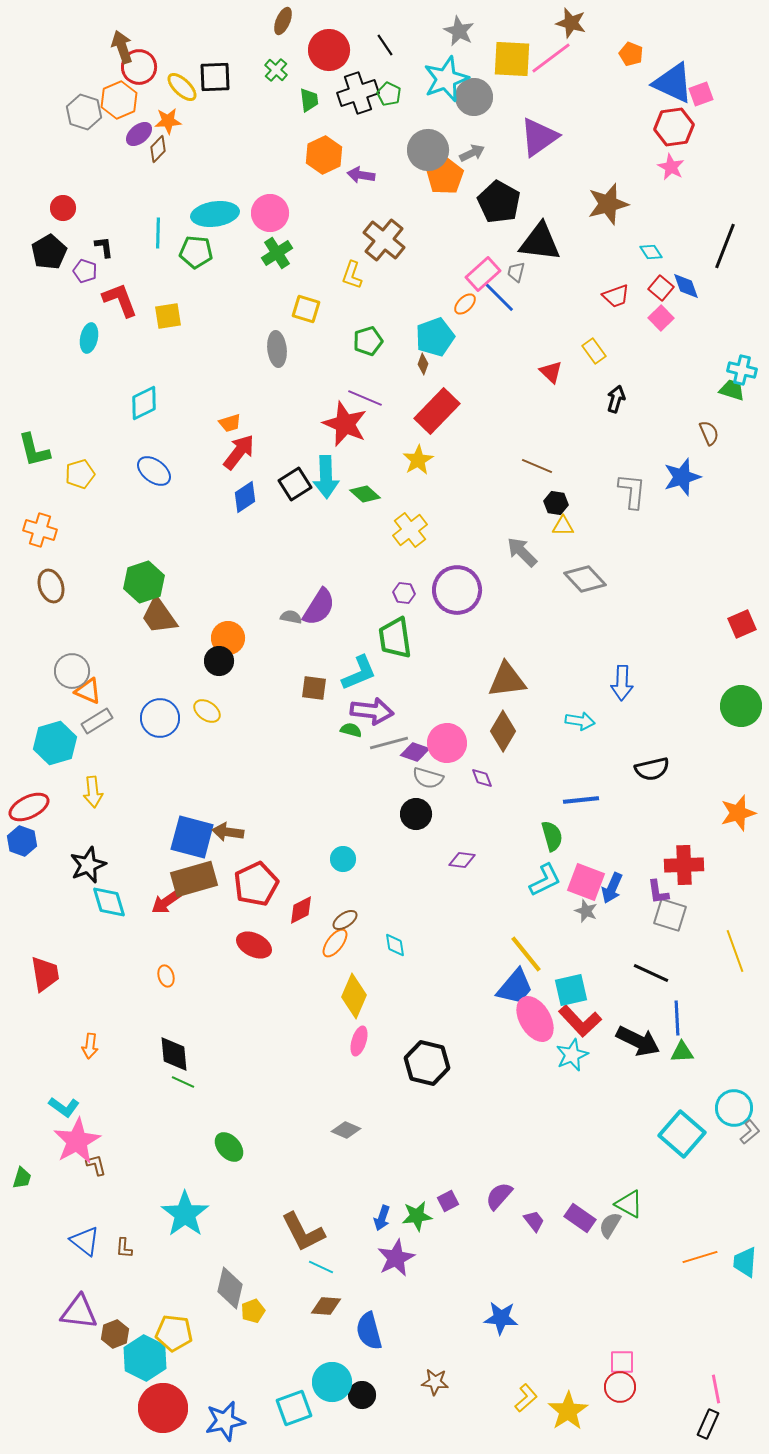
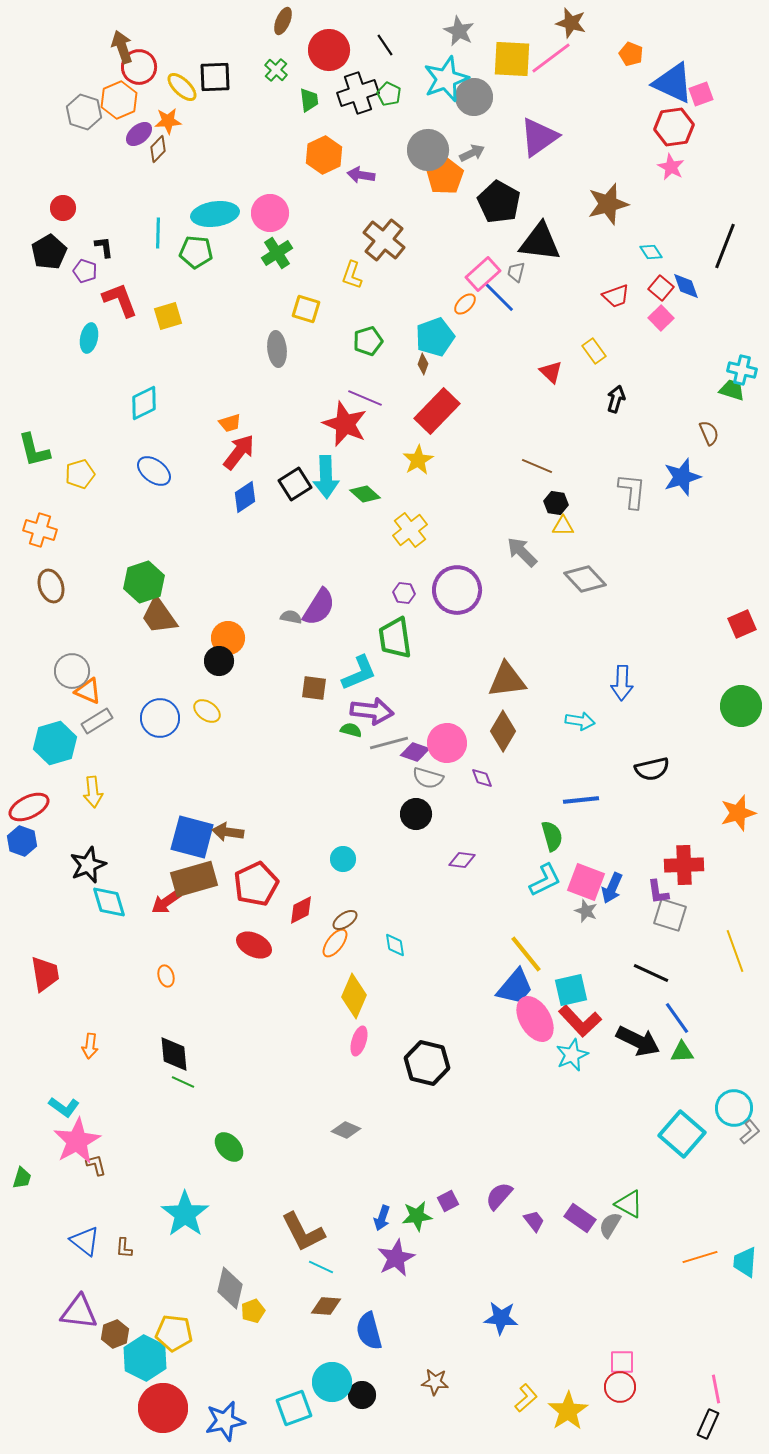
yellow square at (168, 316): rotated 8 degrees counterclockwise
blue line at (677, 1018): rotated 32 degrees counterclockwise
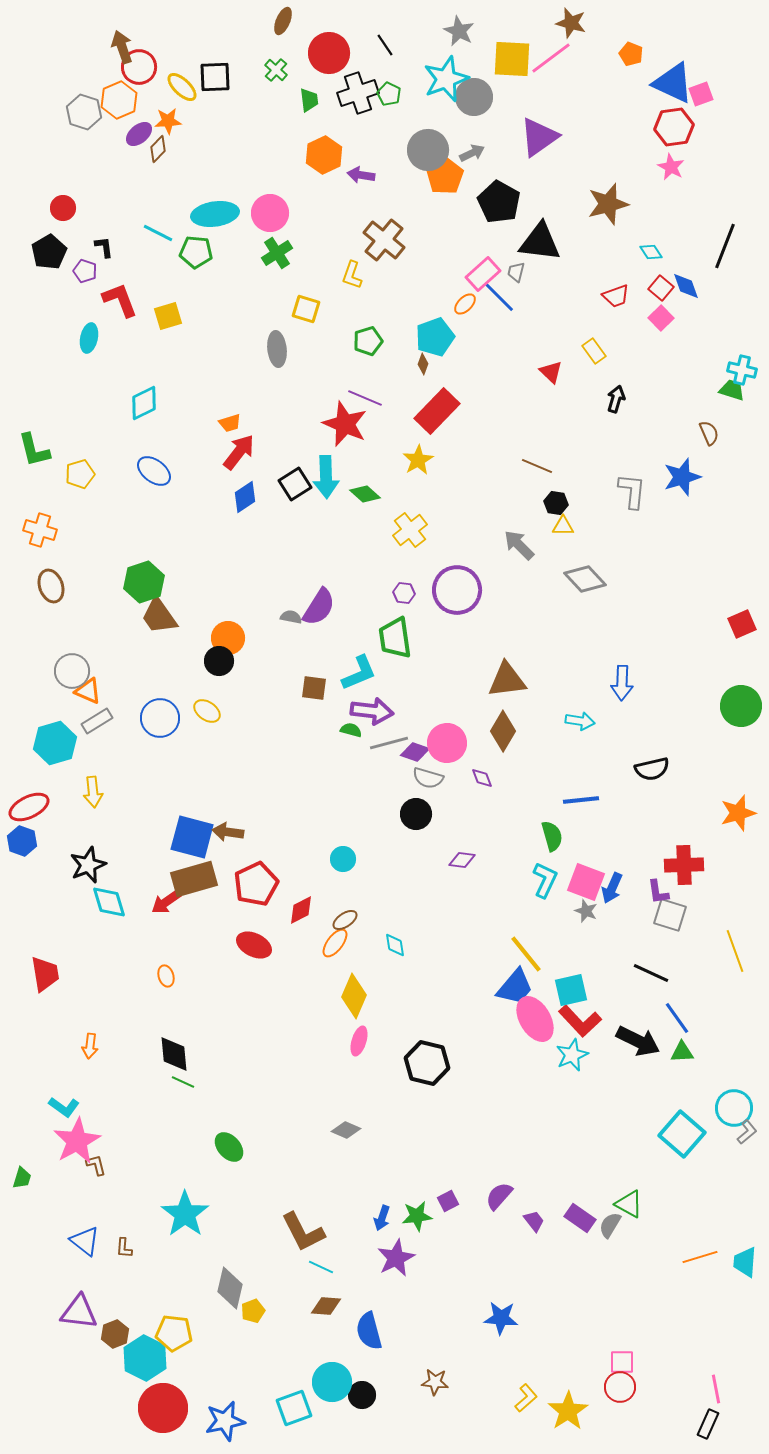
red circle at (329, 50): moved 3 px down
cyan line at (158, 233): rotated 64 degrees counterclockwise
gray arrow at (522, 552): moved 3 px left, 7 px up
cyan L-shape at (545, 880): rotated 39 degrees counterclockwise
gray L-shape at (750, 1132): moved 3 px left
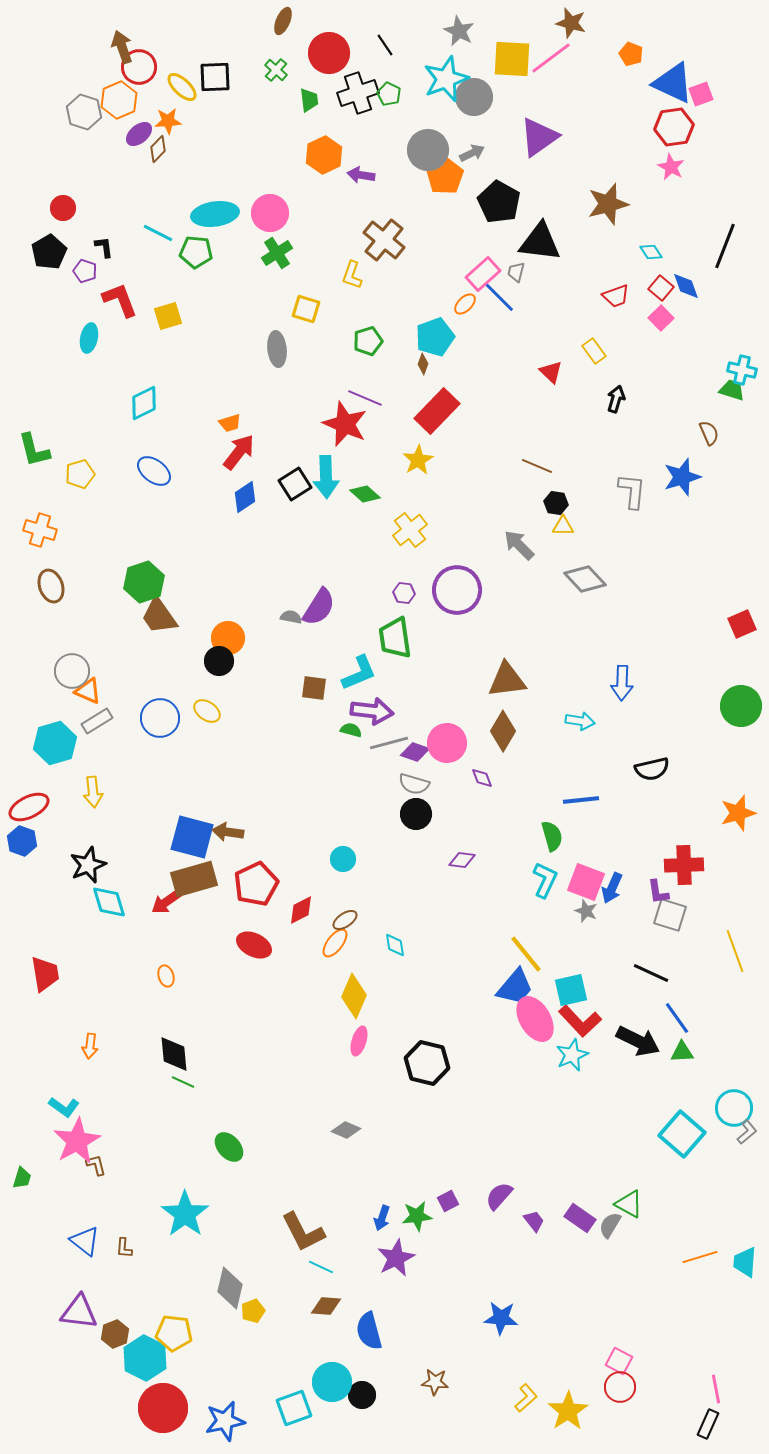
gray semicircle at (428, 778): moved 14 px left, 6 px down
pink square at (622, 1362): moved 3 px left, 1 px up; rotated 28 degrees clockwise
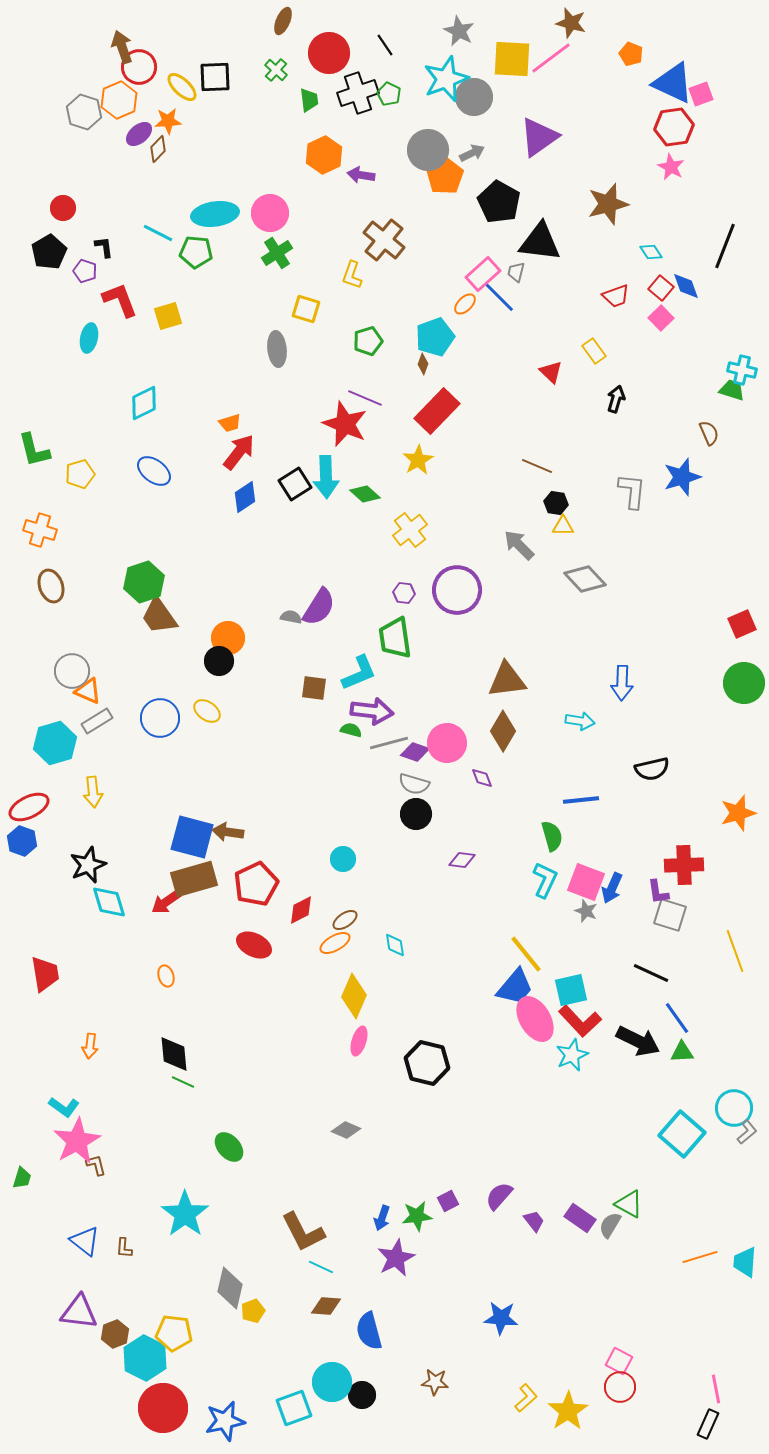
green circle at (741, 706): moved 3 px right, 23 px up
orange ellipse at (335, 943): rotated 24 degrees clockwise
